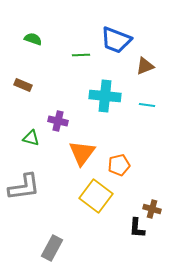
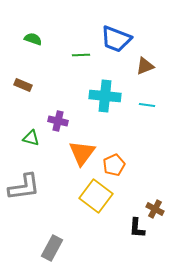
blue trapezoid: moved 1 px up
orange pentagon: moved 5 px left; rotated 10 degrees counterclockwise
brown cross: moved 3 px right; rotated 12 degrees clockwise
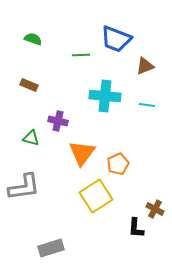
brown rectangle: moved 6 px right
orange pentagon: moved 4 px right, 1 px up
yellow square: rotated 20 degrees clockwise
black L-shape: moved 1 px left
gray rectangle: moved 1 px left; rotated 45 degrees clockwise
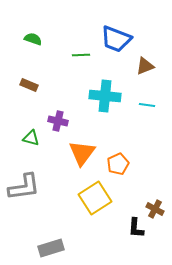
yellow square: moved 1 px left, 2 px down
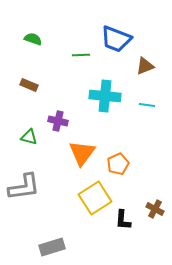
green triangle: moved 2 px left, 1 px up
black L-shape: moved 13 px left, 8 px up
gray rectangle: moved 1 px right, 1 px up
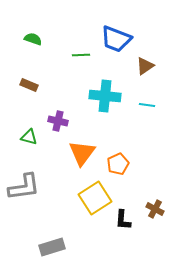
brown triangle: rotated 12 degrees counterclockwise
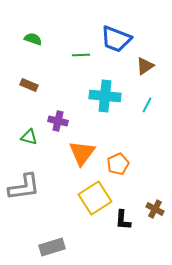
cyan line: rotated 70 degrees counterclockwise
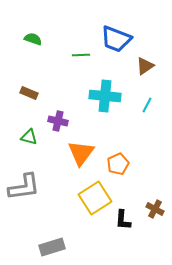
brown rectangle: moved 8 px down
orange triangle: moved 1 px left
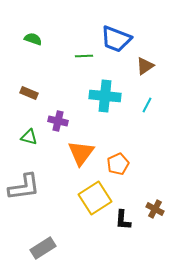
green line: moved 3 px right, 1 px down
gray rectangle: moved 9 px left, 1 px down; rotated 15 degrees counterclockwise
